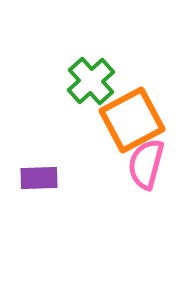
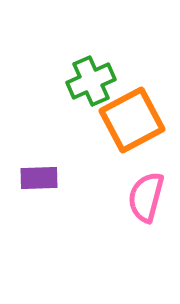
green cross: rotated 18 degrees clockwise
pink semicircle: moved 33 px down
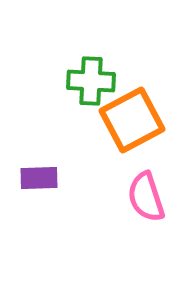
green cross: rotated 27 degrees clockwise
pink semicircle: rotated 33 degrees counterclockwise
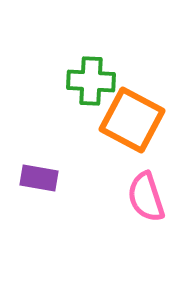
orange square: rotated 34 degrees counterclockwise
purple rectangle: rotated 12 degrees clockwise
